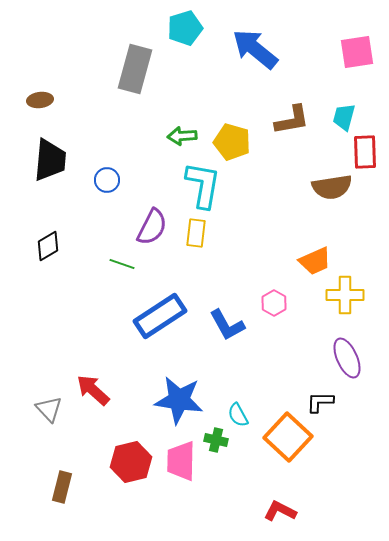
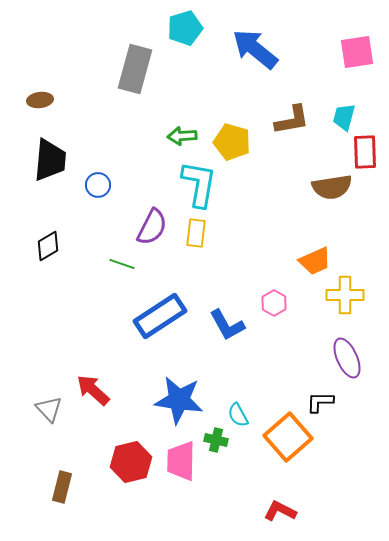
blue circle: moved 9 px left, 5 px down
cyan L-shape: moved 4 px left, 1 px up
orange square: rotated 6 degrees clockwise
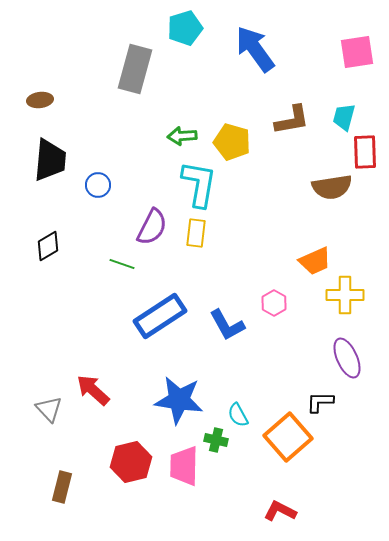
blue arrow: rotated 15 degrees clockwise
pink trapezoid: moved 3 px right, 5 px down
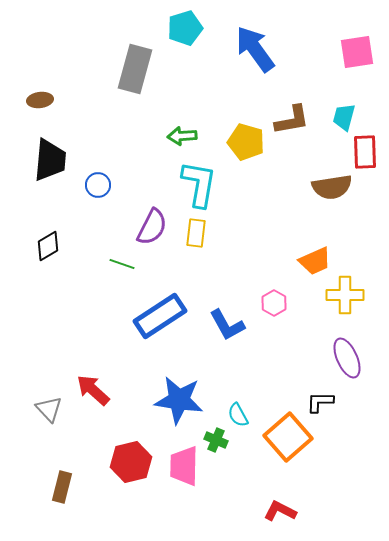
yellow pentagon: moved 14 px right
green cross: rotated 10 degrees clockwise
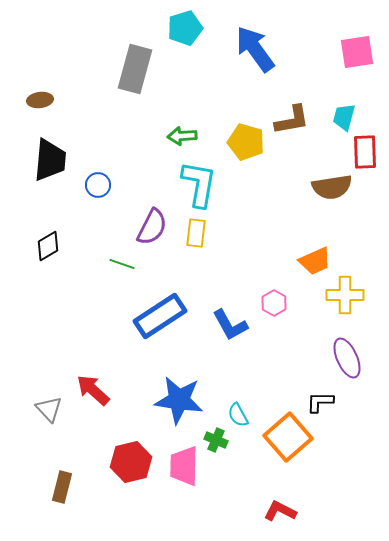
blue L-shape: moved 3 px right
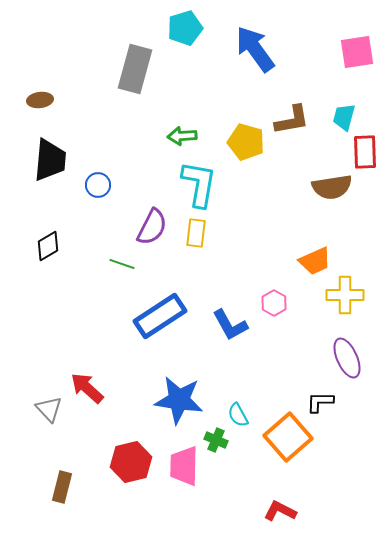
red arrow: moved 6 px left, 2 px up
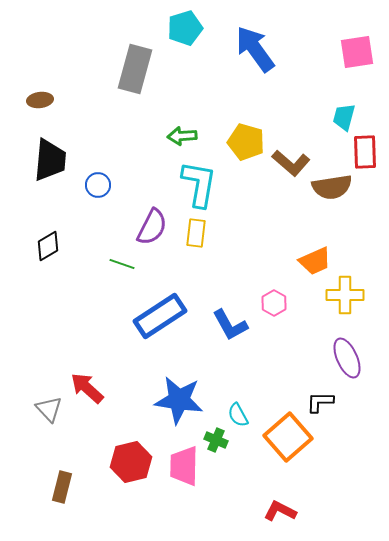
brown L-shape: moved 1 px left, 43 px down; rotated 51 degrees clockwise
